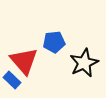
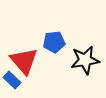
black star: moved 1 px right, 3 px up; rotated 16 degrees clockwise
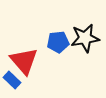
blue pentagon: moved 4 px right
black star: moved 22 px up
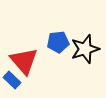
black star: moved 11 px down; rotated 8 degrees counterclockwise
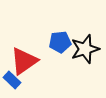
blue pentagon: moved 2 px right
red triangle: rotated 36 degrees clockwise
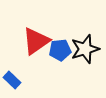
blue pentagon: moved 8 px down
red triangle: moved 12 px right, 20 px up
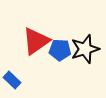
blue pentagon: rotated 10 degrees clockwise
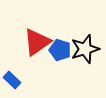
red triangle: moved 1 px right, 1 px down
blue pentagon: rotated 15 degrees clockwise
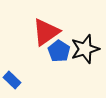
red triangle: moved 9 px right, 10 px up
blue pentagon: moved 1 px left, 1 px down; rotated 15 degrees clockwise
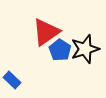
blue pentagon: moved 1 px right, 1 px up
